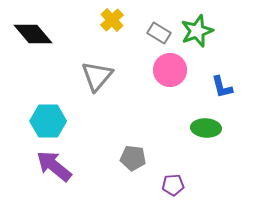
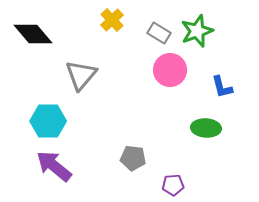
gray triangle: moved 16 px left, 1 px up
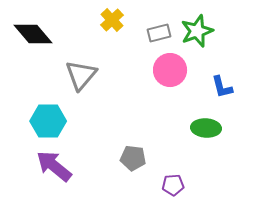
gray rectangle: rotated 45 degrees counterclockwise
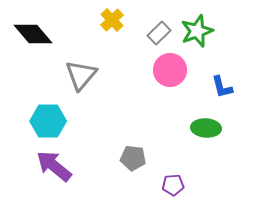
gray rectangle: rotated 30 degrees counterclockwise
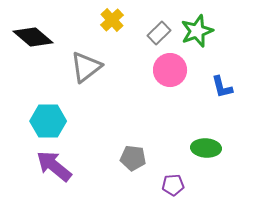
black diamond: moved 3 px down; rotated 9 degrees counterclockwise
gray triangle: moved 5 px right, 8 px up; rotated 12 degrees clockwise
green ellipse: moved 20 px down
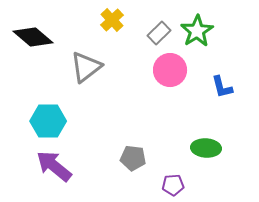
green star: rotated 12 degrees counterclockwise
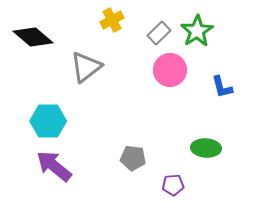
yellow cross: rotated 15 degrees clockwise
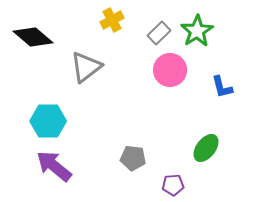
green ellipse: rotated 56 degrees counterclockwise
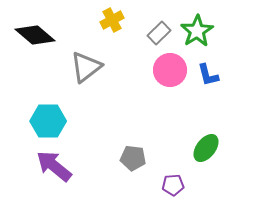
black diamond: moved 2 px right, 2 px up
blue L-shape: moved 14 px left, 12 px up
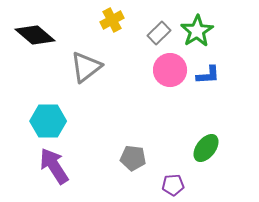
blue L-shape: rotated 80 degrees counterclockwise
purple arrow: rotated 18 degrees clockwise
